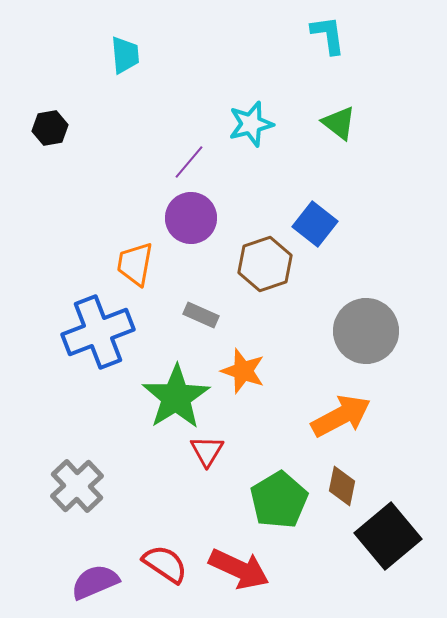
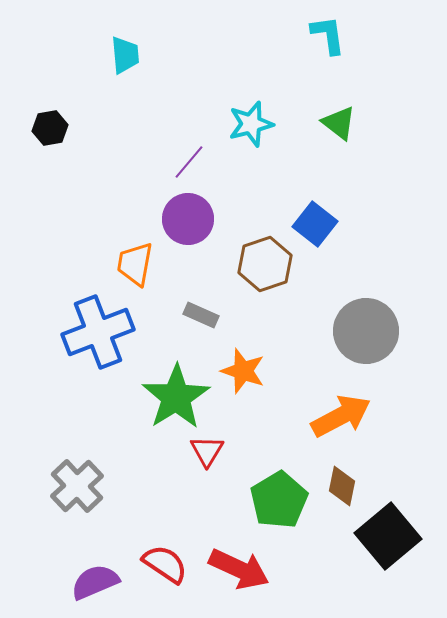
purple circle: moved 3 px left, 1 px down
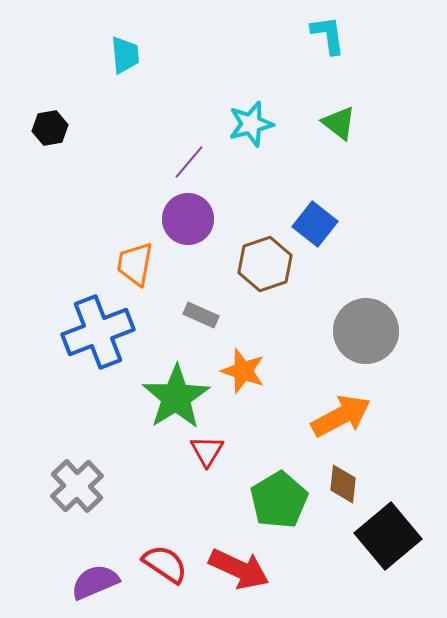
brown diamond: moved 1 px right, 2 px up; rotated 6 degrees counterclockwise
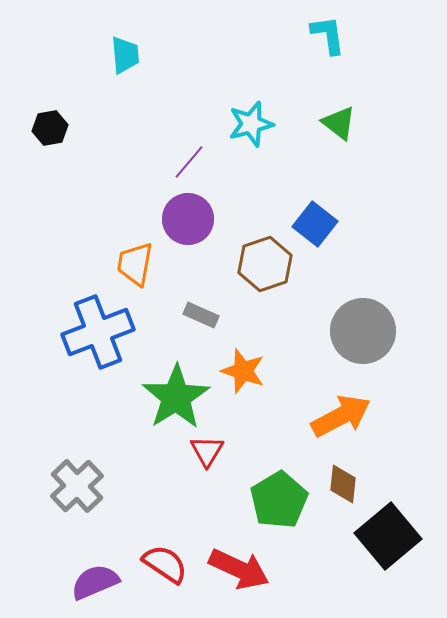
gray circle: moved 3 px left
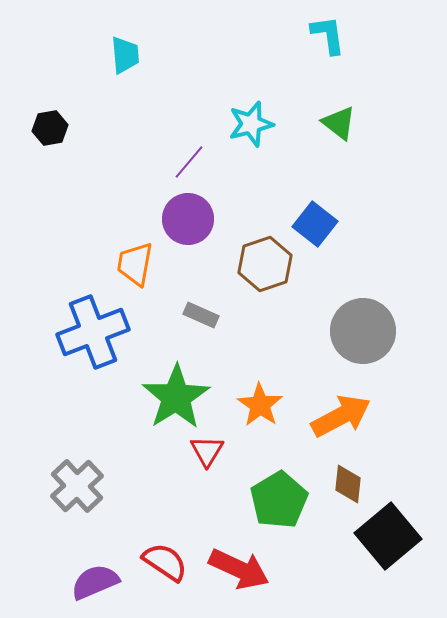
blue cross: moved 5 px left
orange star: moved 17 px right, 34 px down; rotated 15 degrees clockwise
brown diamond: moved 5 px right
red semicircle: moved 2 px up
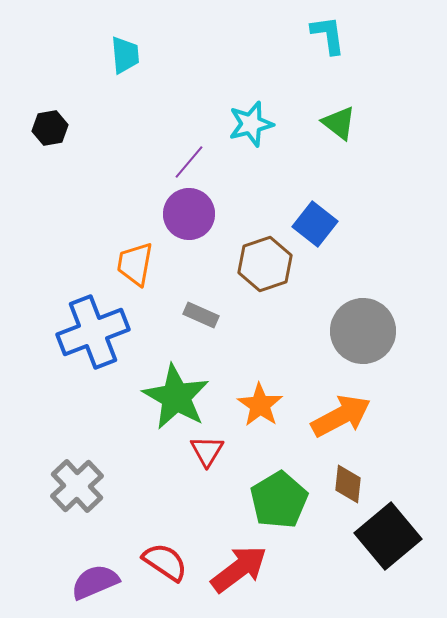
purple circle: moved 1 px right, 5 px up
green star: rotated 10 degrees counterclockwise
red arrow: rotated 62 degrees counterclockwise
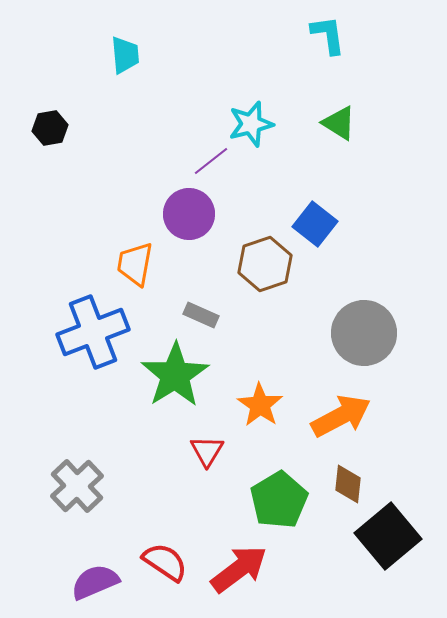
green triangle: rotated 6 degrees counterclockwise
purple line: moved 22 px right, 1 px up; rotated 12 degrees clockwise
gray circle: moved 1 px right, 2 px down
green star: moved 1 px left, 22 px up; rotated 10 degrees clockwise
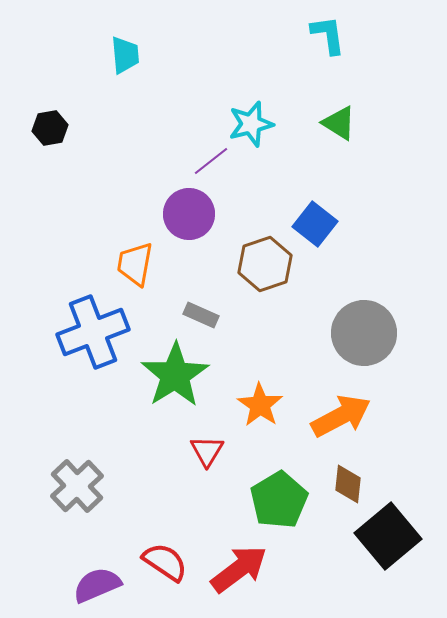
purple semicircle: moved 2 px right, 3 px down
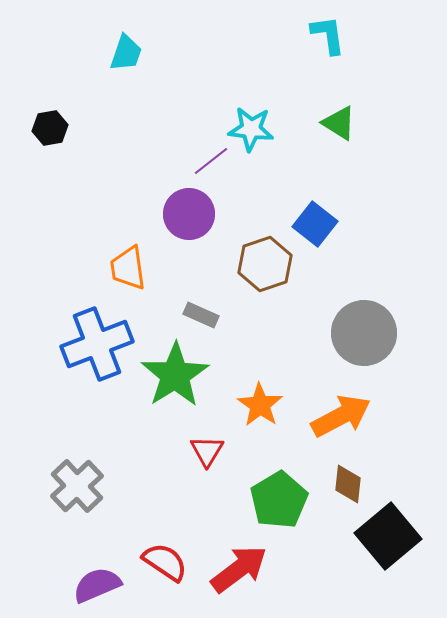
cyan trapezoid: moved 1 px right, 2 px up; rotated 24 degrees clockwise
cyan star: moved 5 px down; rotated 21 degrees clockwise
orange trapezoid: moved 7 px left, 4 px down; rotated 18 degrees counterclockwise
blue cross: moved 4 px right, 12 px down
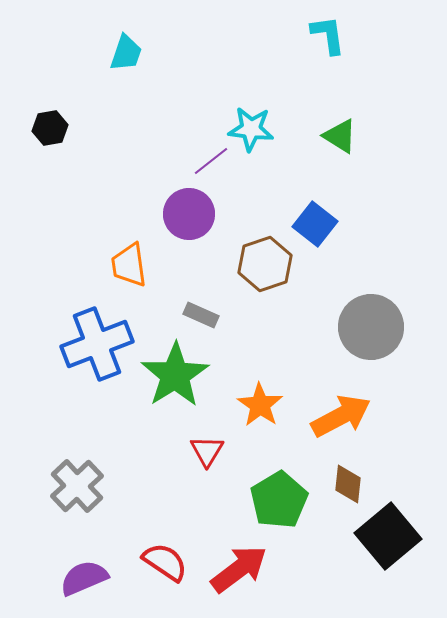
green triangle: moved 1 px right, 13 px down
orange trapezoid: moved 1 px right, 3 px up
gray circle: moved 7 px right, 6 px up
purple semicircle: moved 13 px left, 7 px up
